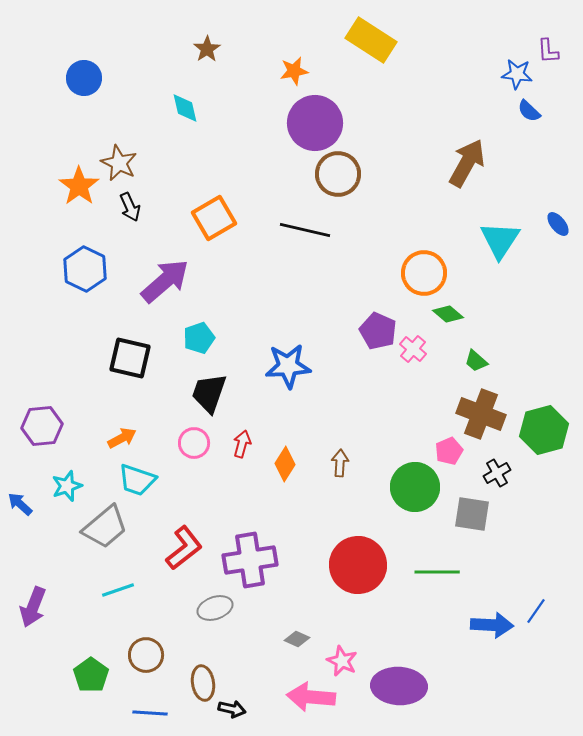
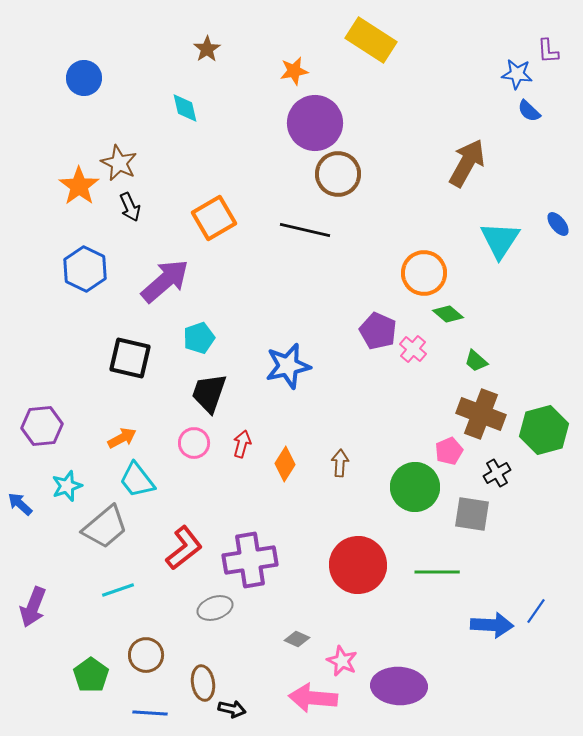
blue star at (288, 366): rotated 9 degrees counterclockwise
cyan trapezoid at (137, 480): rotated 33 degrees clockwise
pink arrow at (311, 697): moved 2 px right, 1 px down
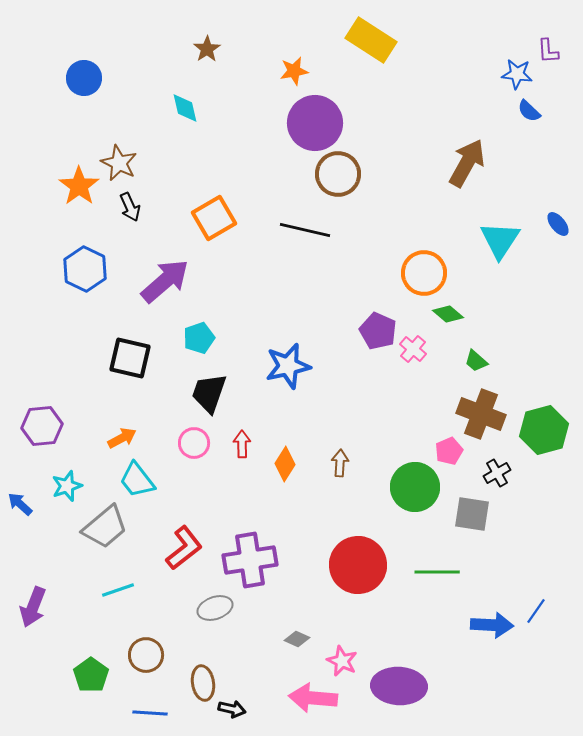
red arrow at (242, 444): rotated 16 degrees counterclockwise
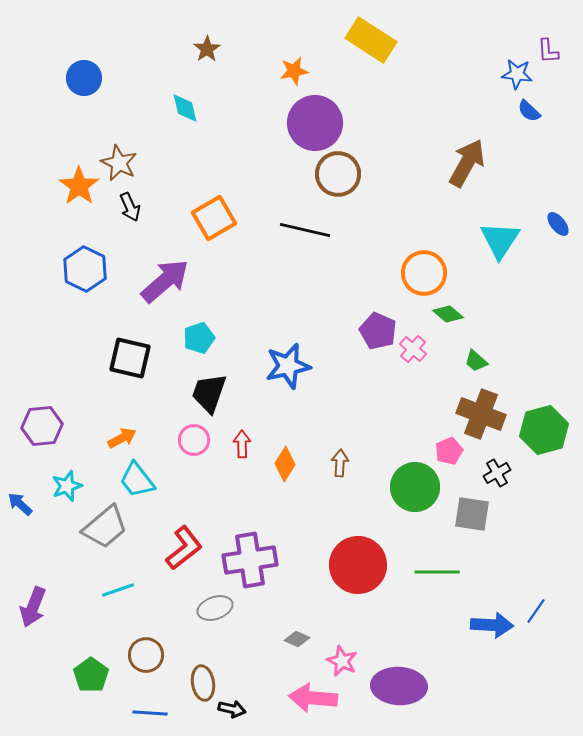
pink circle at (194, 443): moved 3 px up
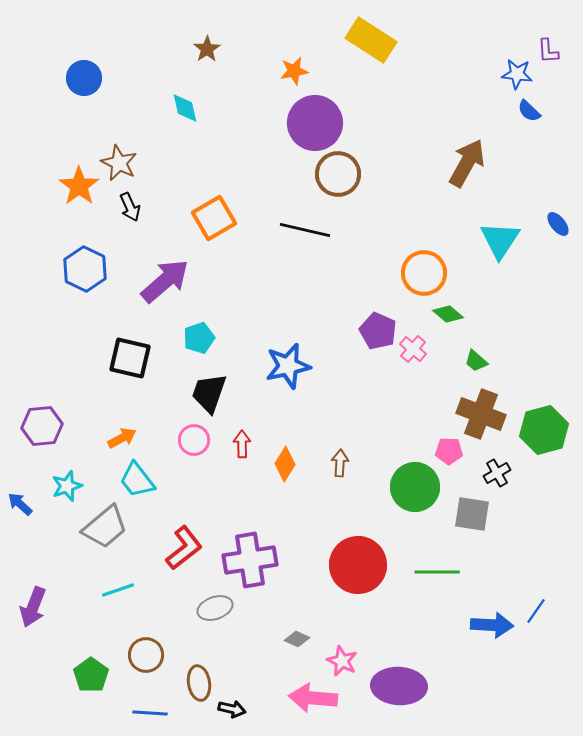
pink pentagon at (449, 451): rotated 24 degrees clockwise
brown ellipse at (203, 683): moved 4 px left
